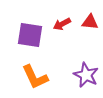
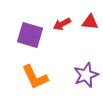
purple square: rotated 8 degrees clockwise
purple star: rotated 25 degrees clockwise
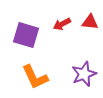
purple square: moved 4 px left
purple star: moved 2 px left, 1 px up
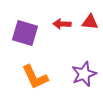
red arrow: rotated 30 degrees clockwise
purple square: moved 1 px left, 2 px up
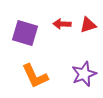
red triangle: moved 2 px left, 3 px down; rotated 24 degrees counterclockwise
orange L-shape: moved 1 px up
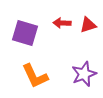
red arrow: moved 1 px up
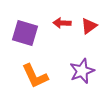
red triangle: moved 1 px right, 1 px down; rotated 18 degrees counterclockwise
purple star: moved 2 px left, 3 px up
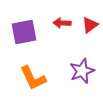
red triangle: moved 1 px right, 1 px up
purple square: moved 1 px left, 1 px up; rotated 28 degrees counterclockwise
orange L-shape: moved 2 px left, 2 px down
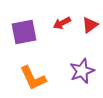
red arrow: rotated 30 degrees counterclockwise
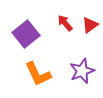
red arrow: moved 3 px right; rotated 78 degrees clockwise
purple square: moved 2 px right, 2 px down; rotated 28 degrees counterclockwise
orange L-shape: moved 5 px right, 4 px up
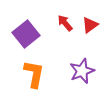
orange L-shape: moved 4 px left; rotated 144 degrees counterclockwise
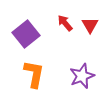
red triangle: rotated 24 degrees counterclockwise
purple star: moved 5 px down
